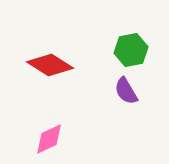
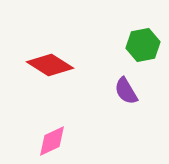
green hexagon: moved 12 px right, 5 px up
pink diamond: moved 3 px right, 2 px down
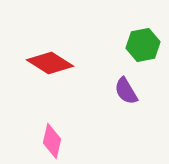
red diamond: moved 2 px up
pink diamond: rotated 52 degrees counterclockwise
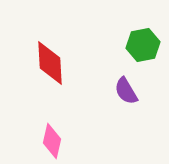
red diamond: rotated 54 degrees clockwise
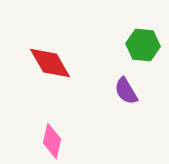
green hexagon: rotated 16 degrees clockwise
red diamond: rotated 27 degrees counterclockwise
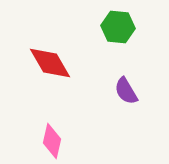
green hexagon: moved 25 px left, 18 px up
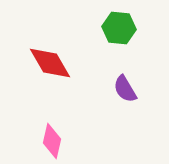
green hexagon: moved 1 px right, 1 px down
purple semicircle: moved 1 px left, 2 px up
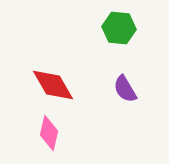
red diamond: moved 3 px right, 22 px down
pink diamond: moved 3 px left, 8 px up
